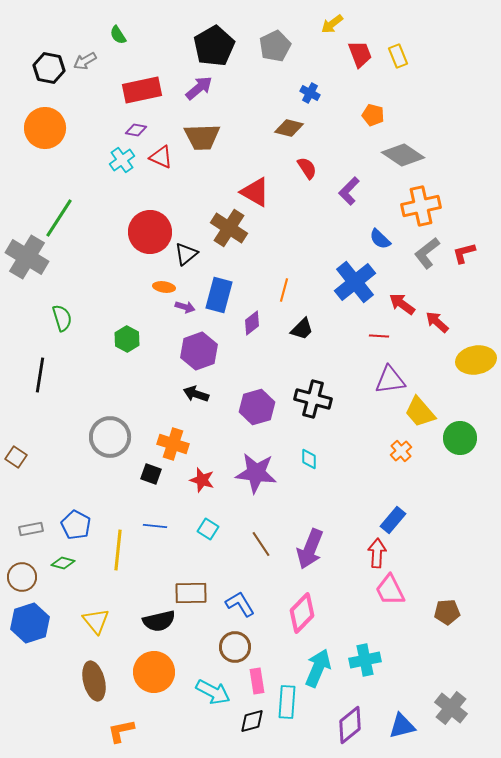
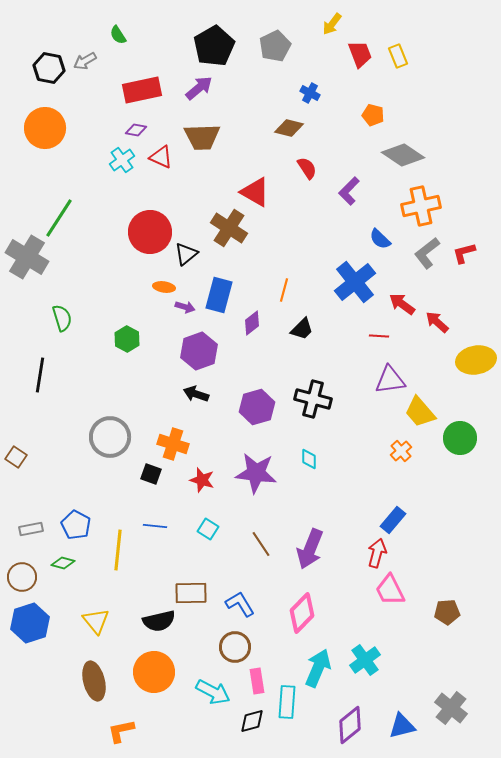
yellow arrow at (332, 24): rotated 15 degrees counterclockwise
red arrow at (377, 553): rotated 12 degrees clockwise
cyan cross at (365, 660): rotated 24 degrees counterclockwise
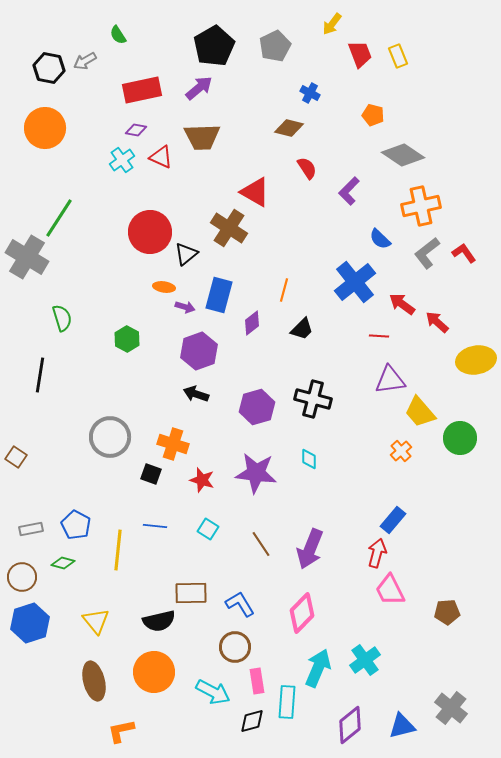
red L-shape at (464, 253): rotated 70 degrees clockwise
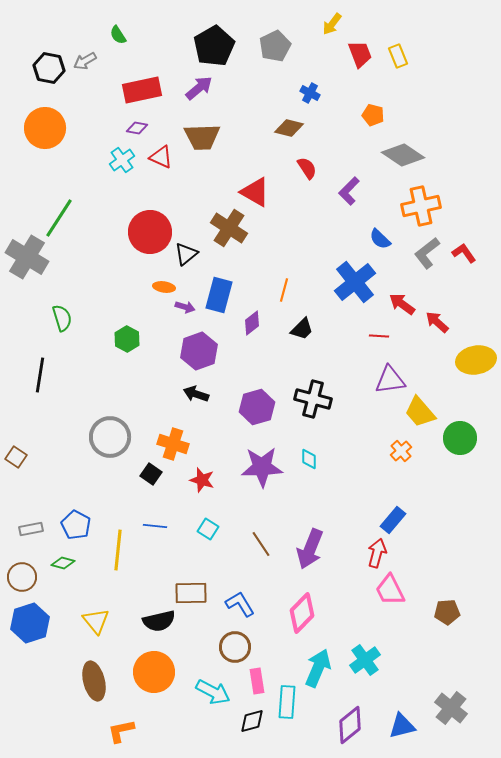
purple diamond at (136, 130): moved 1 px right, 2 px up
purple star at (256, 473): moved 6 px right, 6 px up; rotated 9 degrees counterclockwise
black square at (151, 474): rotated 15 degrees clockwise
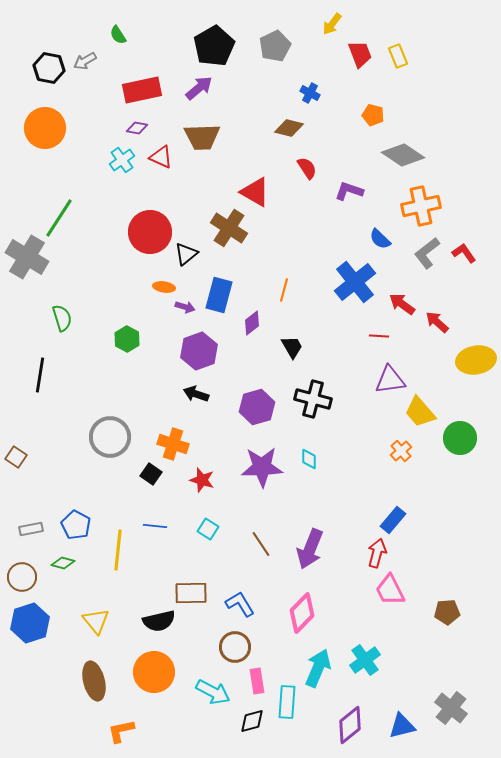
purple L-shape at (349, 191): rotated 64 degrees clockwise
black trapezoid at (302, 329): moved 10 px left, 18 px down; rotated 75 degrees counterclockwise
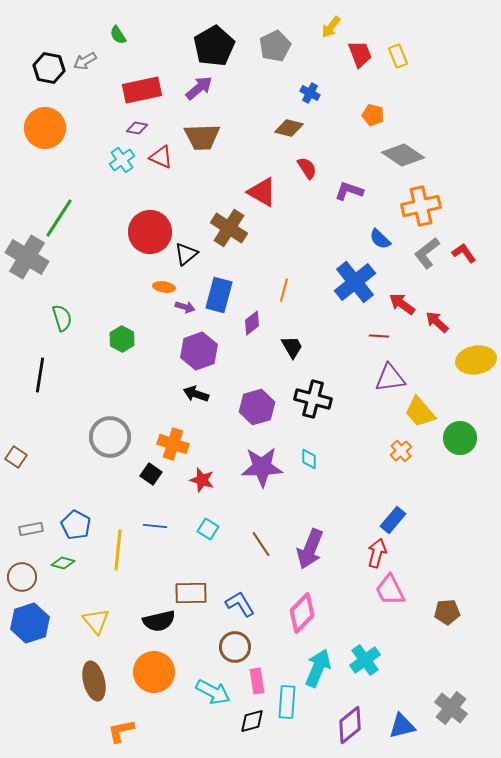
yellow arrow at (332, 24): moved 1 px left, 3 px down
red triangle at (255, 192): moved 7 px right
green hexagon at (127, 339): moved 5 px left
purple triangle at (390, 380): moved 2 px up
